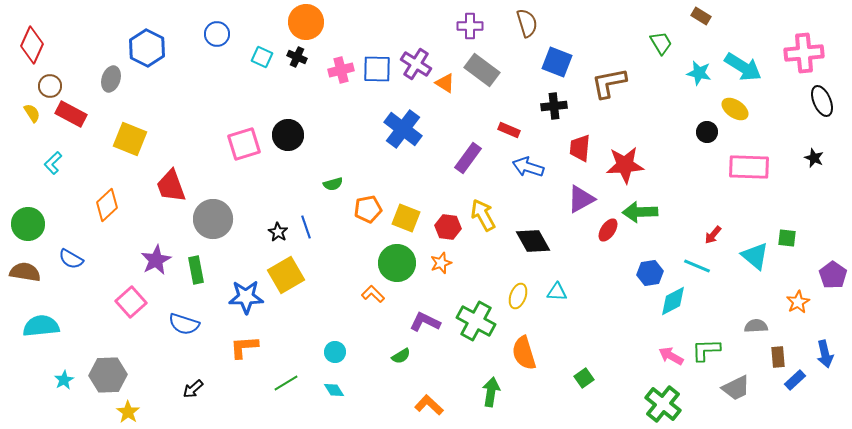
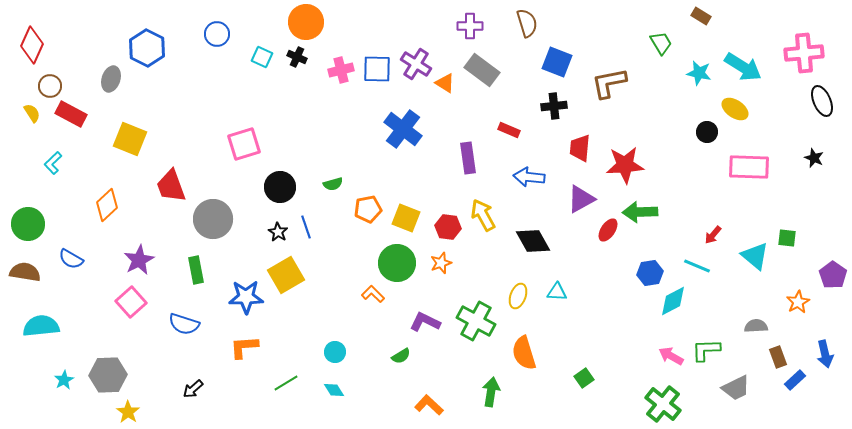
black circle at (288, 135): moved 8 px left, 52 px down
purple rectangle at (468, 158): rotated 44 degrees counterclockwise
blue arrow at (528, 167): moved 1 px right, 10 px down; rotated 12 degrees counterclockwise
purple star at (156, 260): moved 17 px left
brown rectangle at (778, 357): rotated 15 degrees counterclockwise
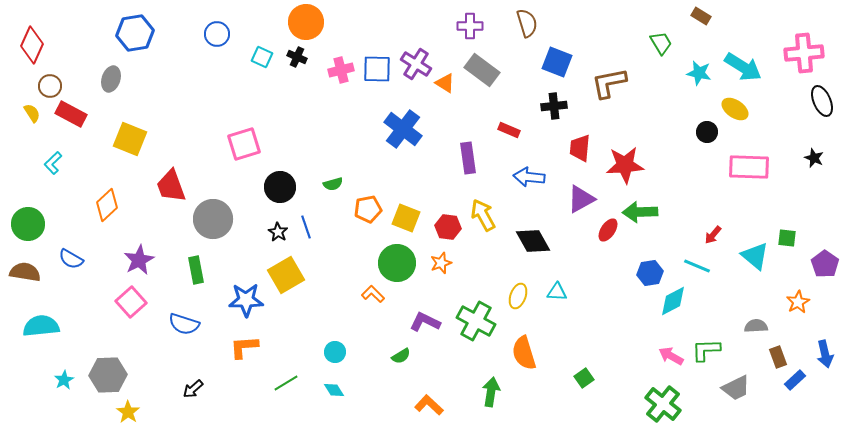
blue hexagon at (147, 48): moved 12 px left, 15 px up; rotated 24 degrees clockwise
purple pentagon at (833, 275): moved 8 px left, 11 px up
blue star at (246, 297): moved 3 px down
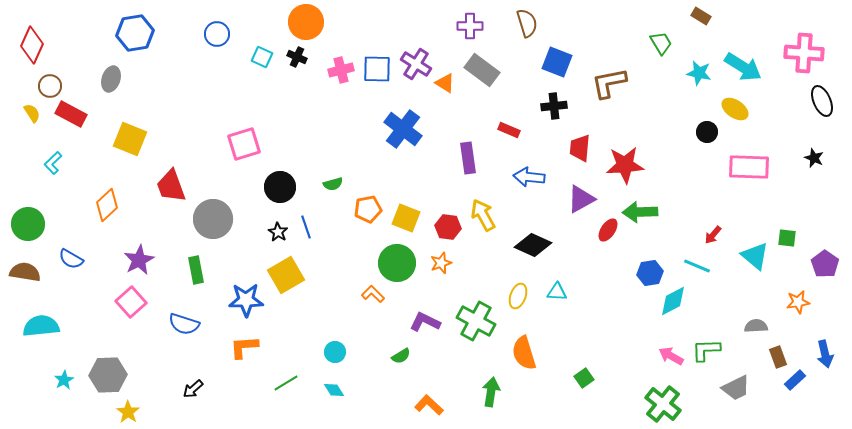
pink cross at (804, 53): rotated 9 degrees clockwise
black diamond at (533, 241): moved 4 px down; rotated 36 degrees counterclockwise
orange star at (798, 302): rotated 20 degrees clockwise
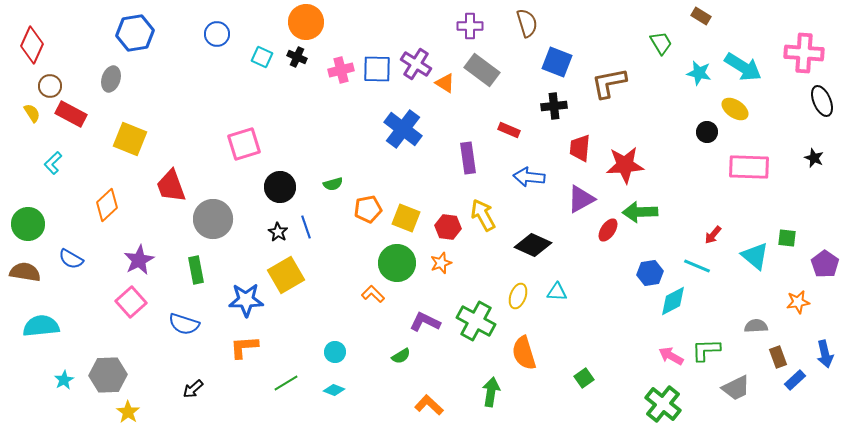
cyan diamond at (334, 390): rotated 35 degrees counterclockwise
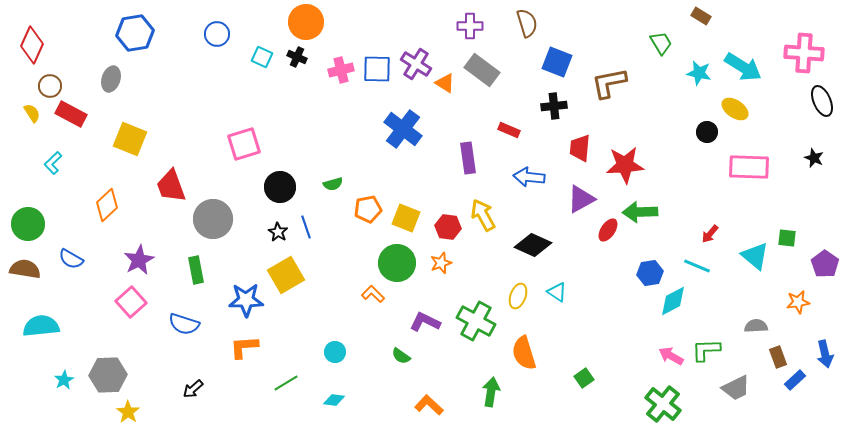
red arrow at (713, 235): moved 3 px left, 1 px up
brown semicircle at (25, 272): moved 3 px up
cyan triangle at (557, 292): rotated 30 degrees clockwise
green semicircle at (401, 356): rotated 66 degrees clockwise
cyan diamond at (334, 390): moved 10 px down; rotated 15 degrees counterclockwise
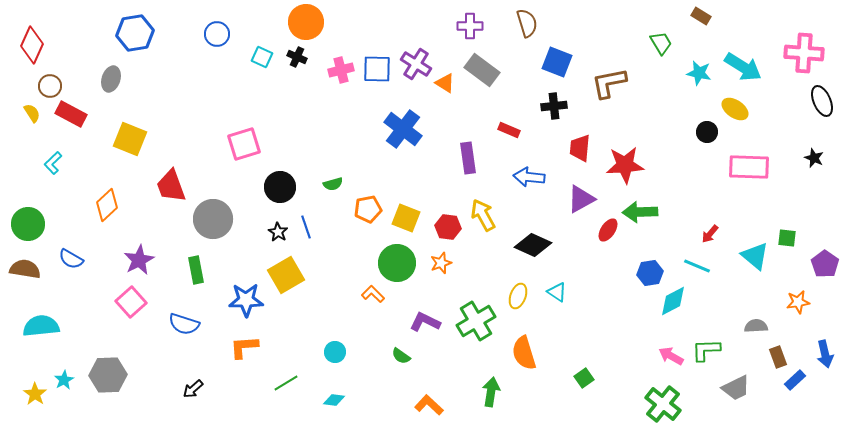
green cross at (476, 321): rotated 30 degrees clockwise
yellow star at (128, 412): moved 93 px left, 18 px up
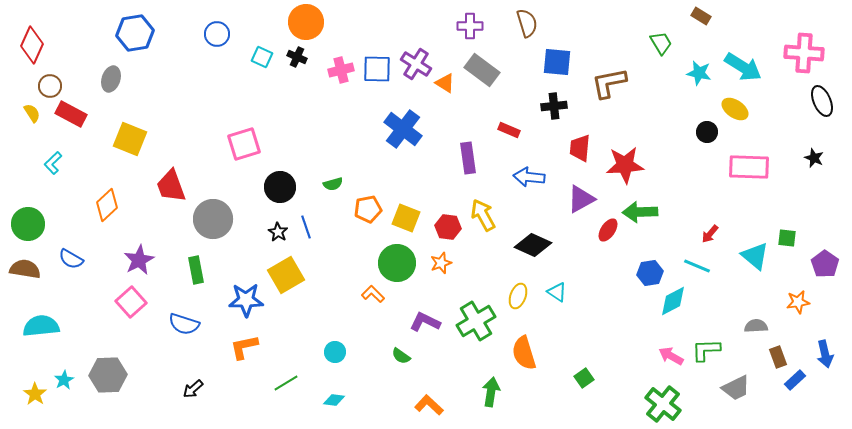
blue square at (557, 62): rotated 16 degrees counterclockwise
orange L-shape at (244, 347): rotated 8 degrees counterclockwise
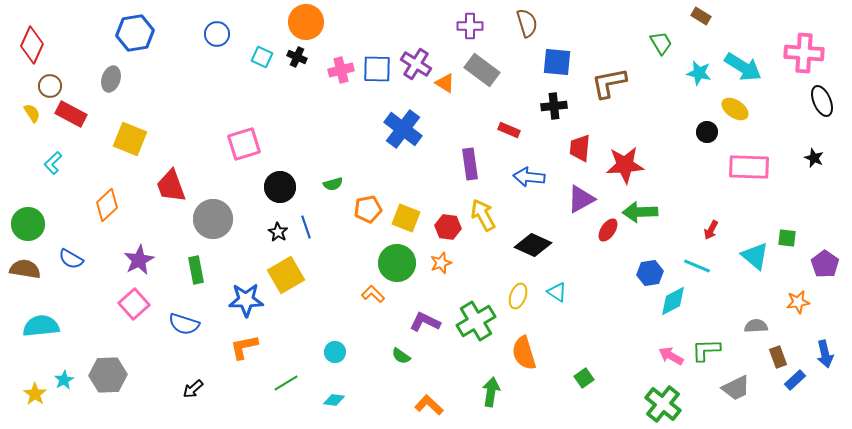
purple rectangle at (468, 158): moved 2 px right, 6 px down
red arrow at (710, 234): moved 1 px right, 4 px up; rotated 12 degrees counterclockwise
pink square at (131, 302): moved 3 px right, 2 px down
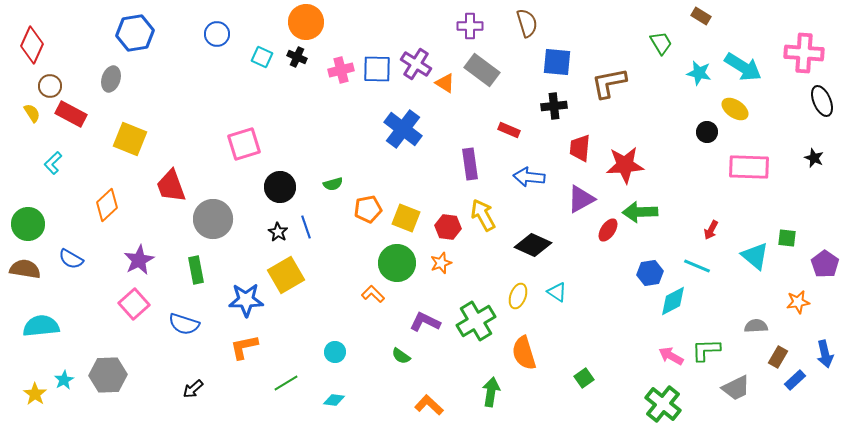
brown rectangle at (778, 357): rotated 50 degrees clockwise
